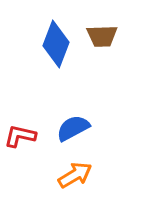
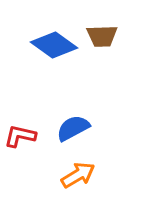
blue diamond: moved 2 px left, 1 px down; rotated 75 degrees counterclockwise
orange arrow: moved 3 px right
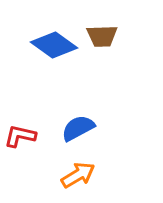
blue semicircle: moved 5 px right
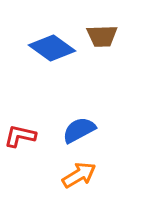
blue diamond: moved 2 px left, 3 px down
blue semicircle: moved 1 px right, 2 px down
orange arrow: moved 1 px right
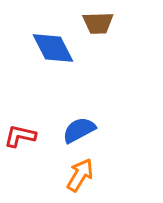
brown trapezoid: moved 4 px left, 13 px up
blue diamond: moved 1 px right; rotated 27 degrees clockwise
orange arrow: moved 1 px right; rotated 28 degrees counterclockwise
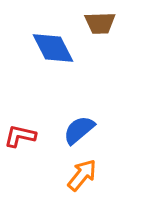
brown trapezoid: moved 2 px right
blue semicircle: rotated 12 degrees counterclockwise
orange arrow: moved 2 px right; rotated 8 degrees clockwise
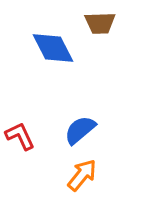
blue semicircle: moved 1 px right
red L-shape: rotated 52 degrees clockwise
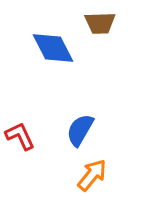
blue semicircle: rotated 20 degrees counterclockwise
orange arrow: moved 10 px right
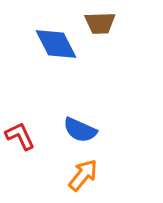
blue diamond: moved 3 px right, 4 px up
blue semicircle: rotated 96 degrees counterclockwise
orange arrow: moved 9 px left
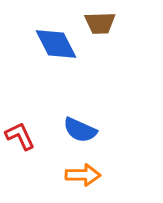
orange arrow: rotated 52 degrees clockwise
